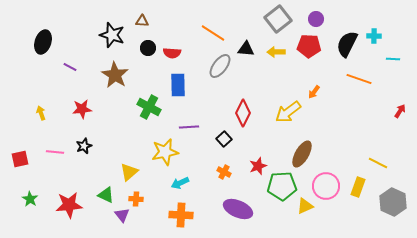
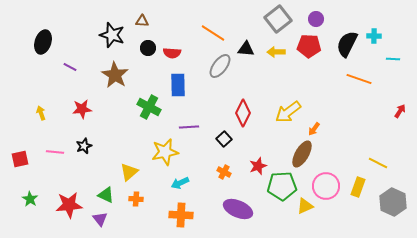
orange arrow at (314, 92): moved 37 px down
purple triangle at (122, 215): moved 22 px left, 4 px down
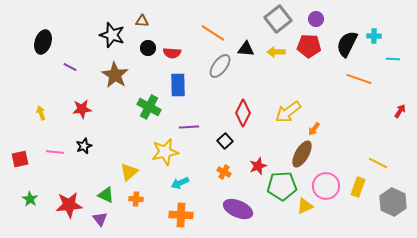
black square at (224, 139): moved 1 px right, 2 px down
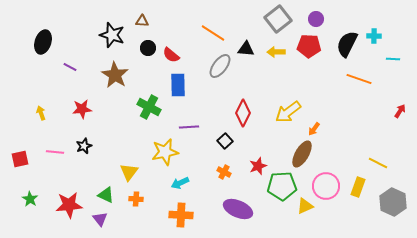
red semicircle at (172, 53): moved 1 px left, 2 px down; rotated 36 degrees clockwise
yellow triangle at (129, 172): rotated 12 degrees counterclockwise
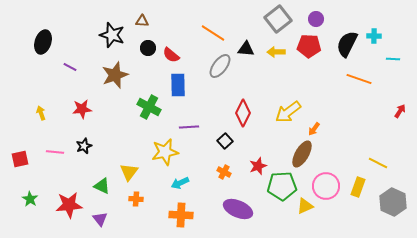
brown star at (115, 75): rotated 20 degrees clockwise
green triangle at (106, 195): moved 4 px left, 9 px up
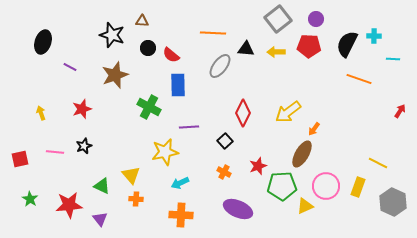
orange line at (213, 33): rotated 30 degrees counterclockwise
red star at (82, 109): rotated 12 degrees counterclockwise
yellow triangle at (129, 172): moved 2 px right, 3 px down; rotated 18 degrees counterclockwise
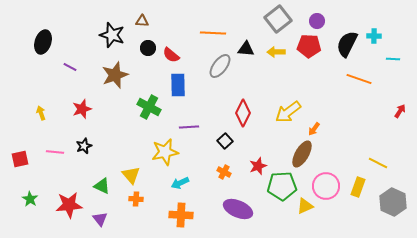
purple circle at (316, 19): moved 1 px right, 2 px down
